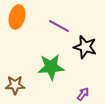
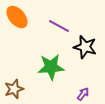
orange ellipse: rotated 55 degrees counterclockwise
brown star: moved 1 px left, 4 px down; rotated 18 degrees counterclockwise
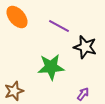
brown star: moved 2 px down
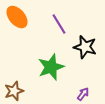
purple line: moved 2 px up; rotated 30 degrees clockwise
green star: rotated 16 degrees counterclockwise
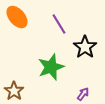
black star: rotated 20 degrees clockwise
brown star: rotated 18 degrees counterclockwise
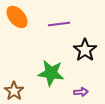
purple line: rotated 65 degrees counterclockwise
black star: moved 3 px down
green star: moved 6 px down; rotated 28 degrees clockwise
purple arrow: moved 2 px left, 2 px up; rotated 48 degrees clockwise
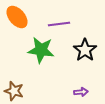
green star: moved 10 px left, 23 px up
brown star: rotated 18 degrees counterclockwise
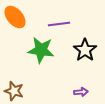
orange ellipse: moved 2 px left
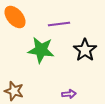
purple arrow: moved 12 px left, 2 px down
